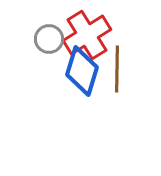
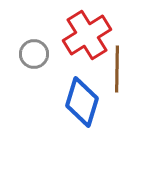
gray circle: moved 15 px left, 15 px down
blue diamond: moved 31 px down
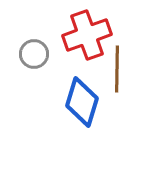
red cross: rotated 12 degrees clockwise
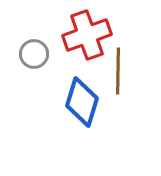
brown line: moved 1 px right, 2 px down
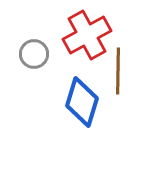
red cross: rotated 9 degrees counterclockwise
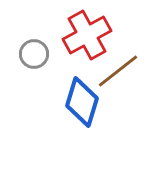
brown line: rotated 51 degrees clockwise
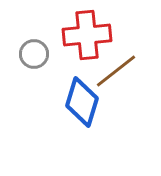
red cross: rotated 24 degrees clockwise
brown line: moved 2 px left
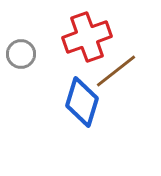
red cross: moved 2 px down; rotated 15 degrees counterclockwise
gray circle: moved 13 px left
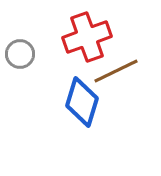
gray circle: moved 1 px left
brown line: rotated 12 degrees clockwise
